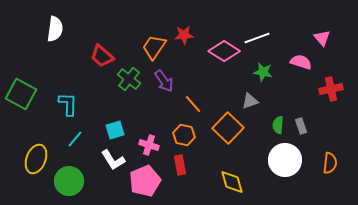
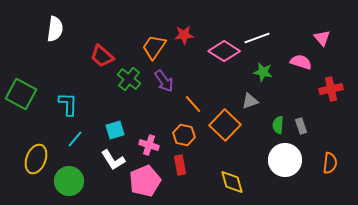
orange square: moved 3 px left, 3 px up
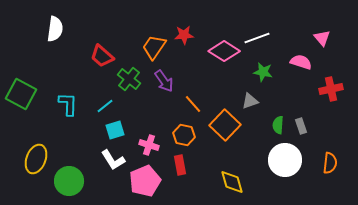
cyan line: moved 30 px right, 33 px up; rotated 12 degrees clockwise
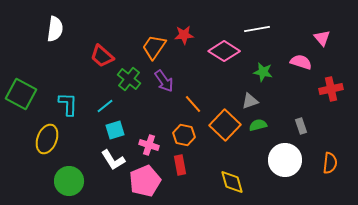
white line: moved 9 px up; rotated 10 degrees clockwise
green semicircle: moved 20 px left; rotated 72 degrees clockwise
yellow ellipse: moved 11 px right, 20 px up
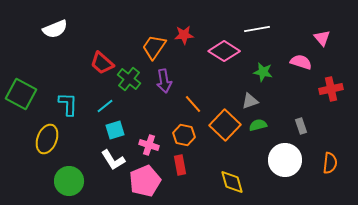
white semicircle: rotated 60 degrees clockwise
red trapezoid: moved 7 px down
purple arrow: rotated 25 degrees clockwise
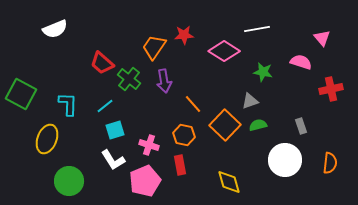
yellow diamond: moved 3 px left
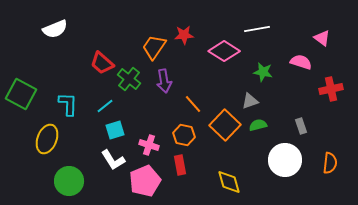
pink triangle: rotated 12 degrees counterclockwise
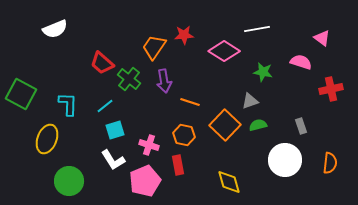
orange line: moved 3 px left, 2 px up; rotated 30 degrees counterclockwise
red rectangle: moved 2 px left
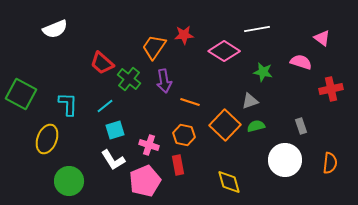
green semicircle: moved 2 px left, 1 px down
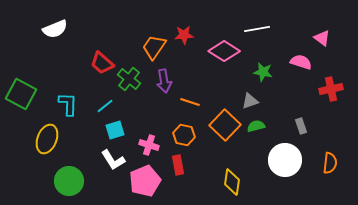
yellow diamond: moved 3 px right; rotated 24 degrees clockwise
